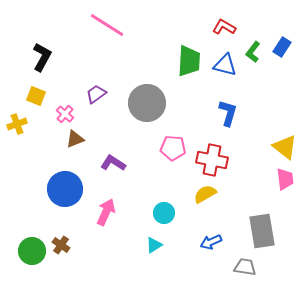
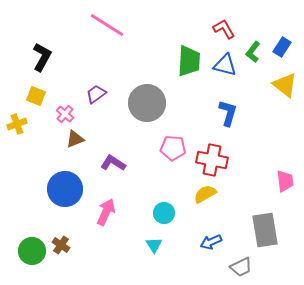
red L-shape: moved 2 px down; rotated 30 degrees clockwise
yellow triangle: moved 62 px up
pink trapezoid: moved 2 px down
gray rectangle: moved 3 px right, 1 px up
cyan triangle: rotated 30 degrees counterclockwise
gray trapezoid: moved 4 px left; rotated 145 degrees clockwise
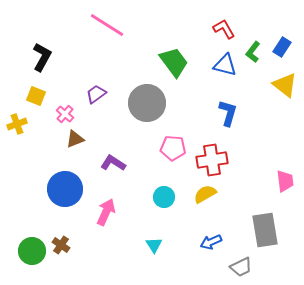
green trapezoid: moved 15 px left, 1 px down; rotated 40 degrees counterclockwise
red cross: rotated 20 degrees counterclockwise
cyan circle: moved 16 px up
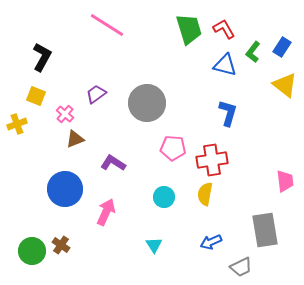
green trapezoid: moved 15 px right, 33 px up; rotated 20 degrees clockwise
yellow semicircle: rotated 50 degrees counterclockwise
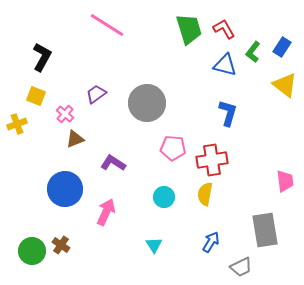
blue arrow: rotated 145 degrees clockwise
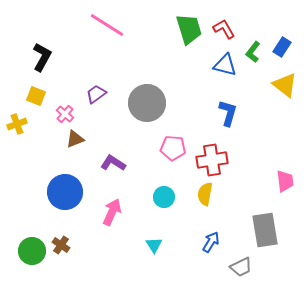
blue circle: moved 3 px down
pink arrow: moved 6 px right
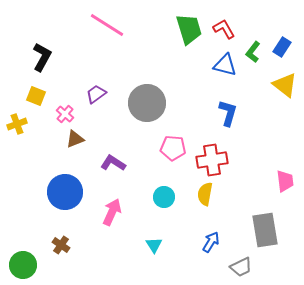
green circle: moved 9 px left, 14 px down
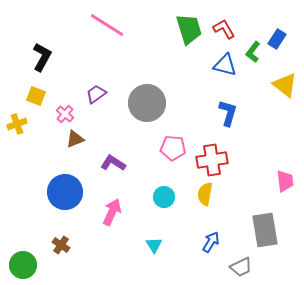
blue rectangle: moved 5 px left, 8 px up
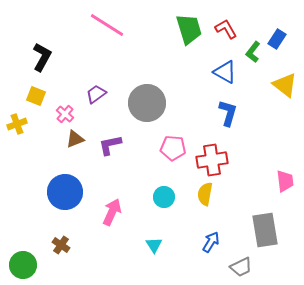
red L-shape: moved 2 px right
blue triangle: moved 7 px down; rotated 15 degrees clockwise
purple L-shape: moved 3 px left, 18 px up; rotated 45 degrees counterclockwise
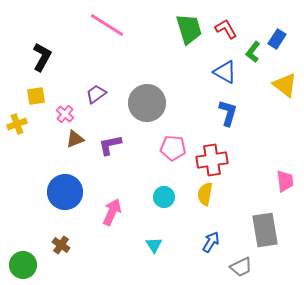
yellow square: rotated 30 degrees counterclockwise
